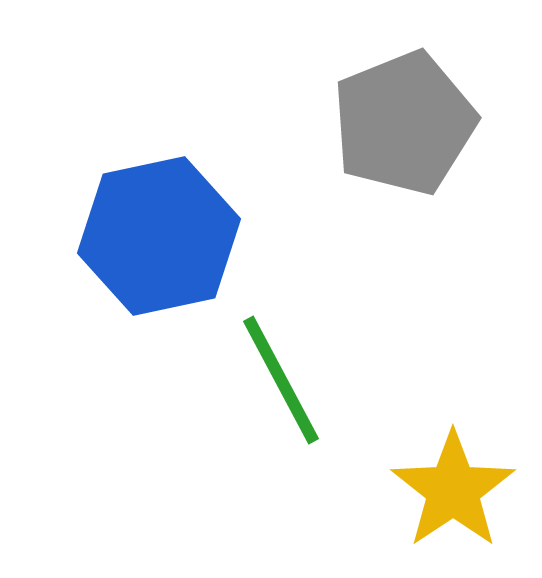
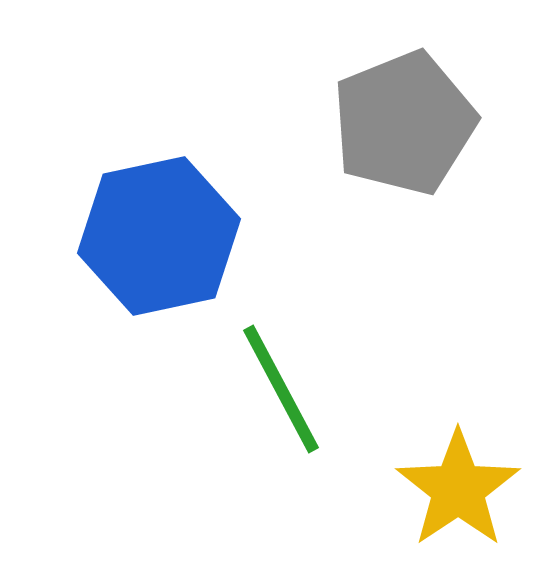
green line: moved 9 px down
yellow star: moved 5 px right, 1 px up
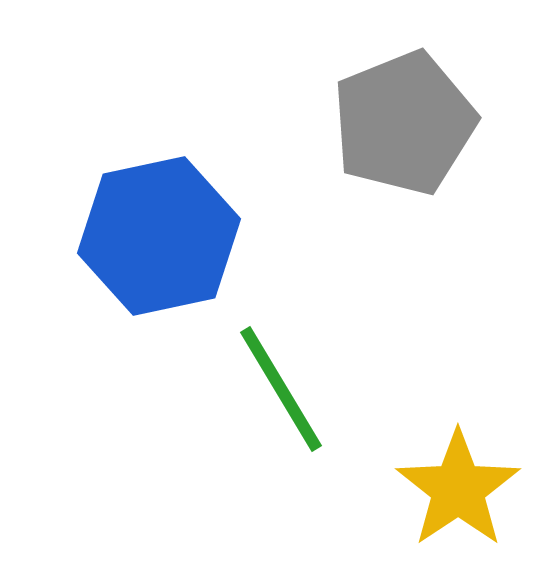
green line: rotated 3 degrees counterclockwise
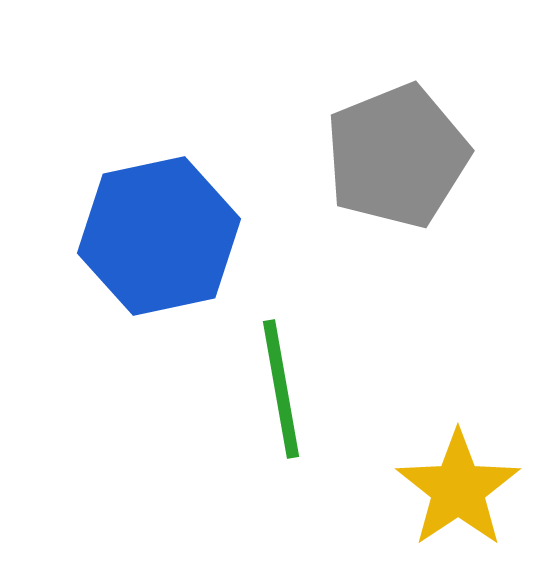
gray pentagon: moved 7 px left, 33 px down
green line: rotated 21 degrees clockwise
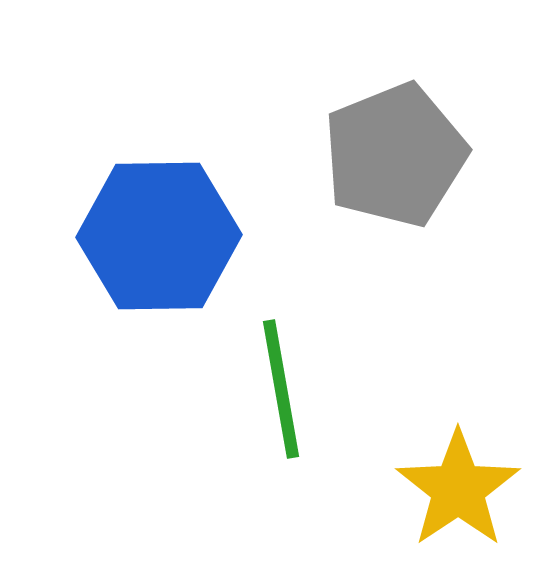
gray pentagon: moved 2 px left, 1 px up
blue hexagon: rotated 11 degrees clockwise
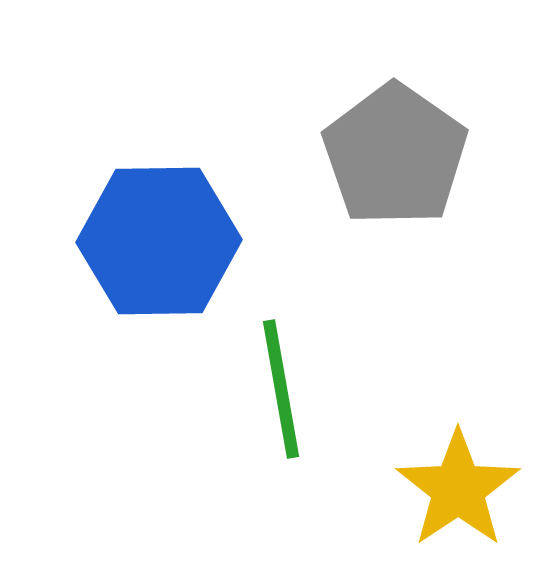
gray pentagon: rotated 15 degrees counterclockwise
blue hexagon: moved 5 px down
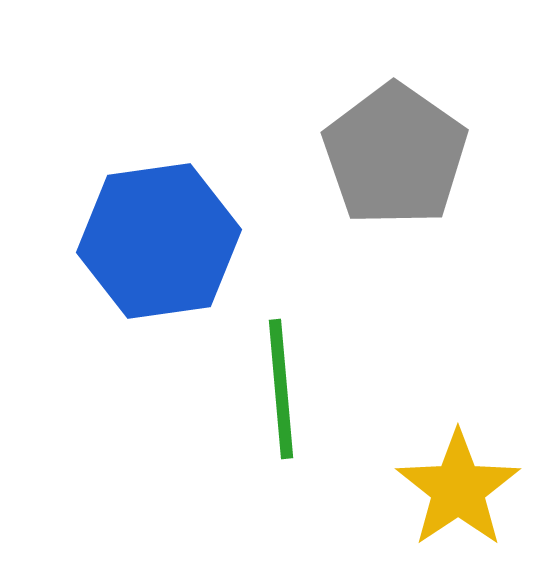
blue hexagon: rotated 7 degrees counterclockwise
green line: rotated 5 degrees clockwise
